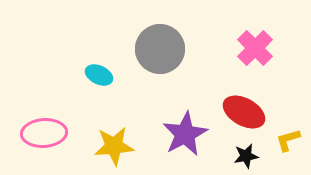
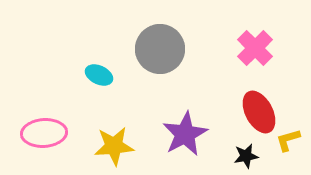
red ellipse: moved 15 px right; rotated 33 degrees clockwise
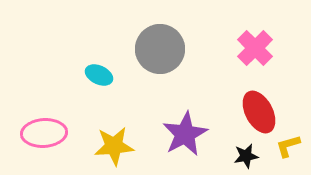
yellow L-shape: moved 6 px down
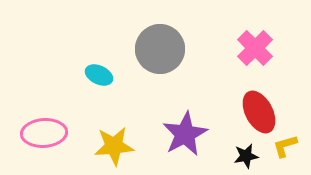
yellow L-shape: moved 3 px left
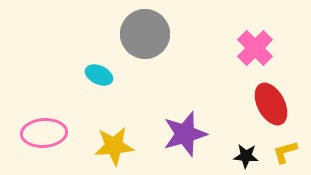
gray circle: moved 15 px left, 15 px up
red ellipse: moved 12 px right, 8 px up
purple star: rotated 12 degrees clockwise
yellow L-shape: moved 6 px down
black star: rotated 15 degrees clockwise
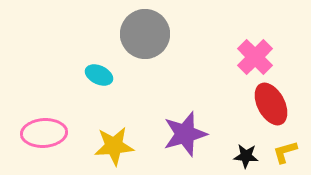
pink cross: moved 9 px down
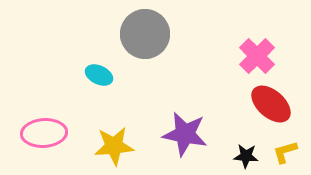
pink cross: moved 2 px right, 1 px up
red ellipse: rotated 21 degrees counterclockwise
purple star: rotated 27 degrees clockwise
